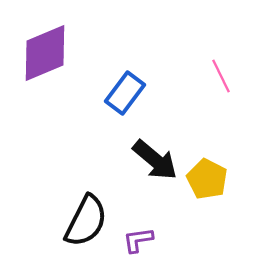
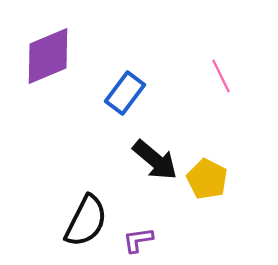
purple diamond: moved 3 px right, 3 px down
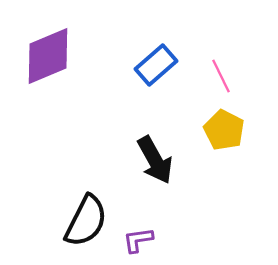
blue rectangle: moved 31 px right, 28 px up; rotated 12 degrees clockwise
black arrow: rotated 21 degrees clockwise
yellow pentagon: moved 17 px right, 49 px up
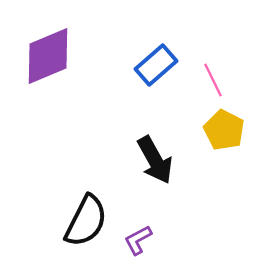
pink line: moved 8 px left, 4 px down
purple L-shape: rotated 20 degrees counterclockwise
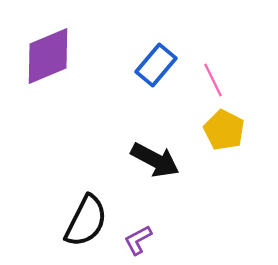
blue rectangle: rotated 9 degrees counterclockwise
black arrow: rotated 33 degrees counterclockwise
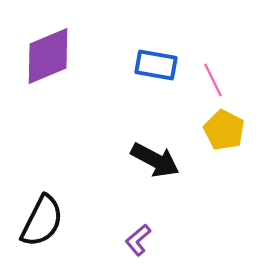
blue rectangle: rotated 60 degrees clockwise
black semicircle: moved 44 px left
purple L-shape: rotated 12 degrees counterclockwise
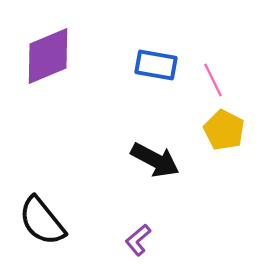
black semicircle: rotated 114 degrees clockwise
